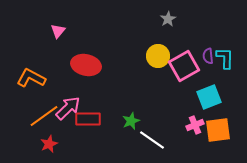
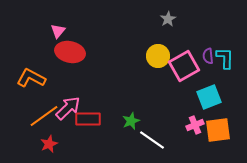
red ellipse: moved 16 px left, 13 px up
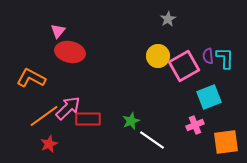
orange square: moved 8 px right, 12 px down
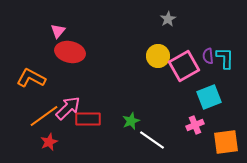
red star: moved 2 px up
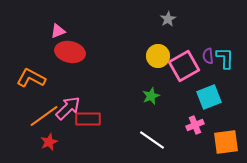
pink triangle: rotated 28 degrees clockwise
green star: moved 20 px right, 25 px up
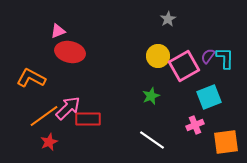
purple semicircle: rotated 42 degrees clockwise
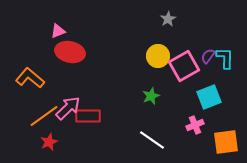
orange L-shape: moved 1 px left; rotated 12 degrees clockwise
red rectangle: moved 3 px up
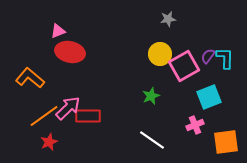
gray star: rotated 21 degrees clockwise
yellow circle: moved 2 px right, 2 px up
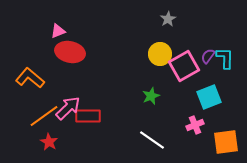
gray star: rotated 21 degrees counterclockwise
red star: rotated 18 degrees counterclockwise
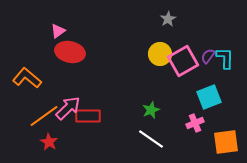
pink triangle: rotated 14 degrees counterclockwise
pink square: moved 1 px left, 5 px up
orange L-shape: moved 3 px left
green star: moved 14 px down
pink cross: moved 2 px up
white line: moved 1 px left, 1 px up
